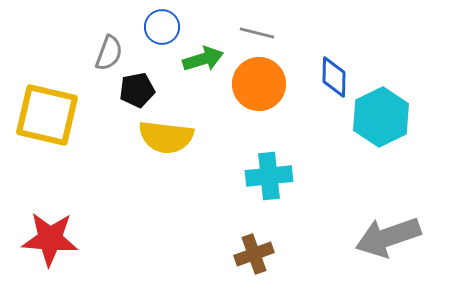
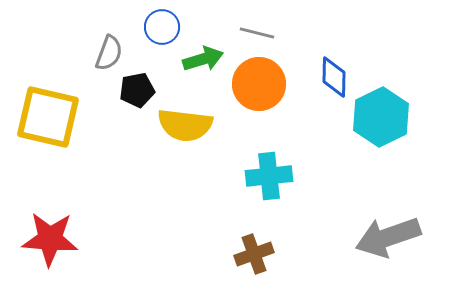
yellow square: moved 1 px right, 2 px down
yellow semicircle: moved 19 px right, 12 px up
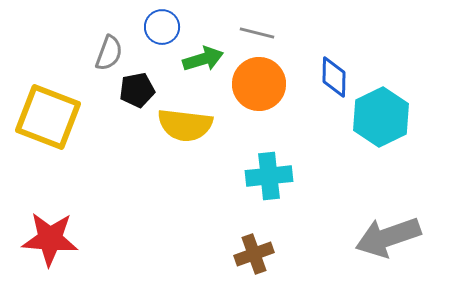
yellow square: rotated 8 degrees clockwise
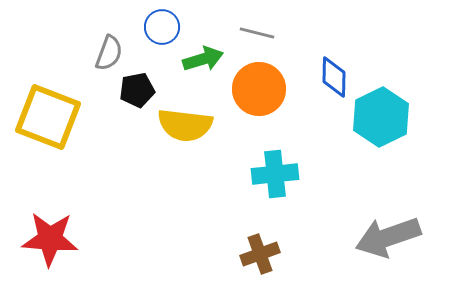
orange circle: moved 5 px down
cyan cross: moved 6 px right, 2 px up
brown cross: moved 6 px right
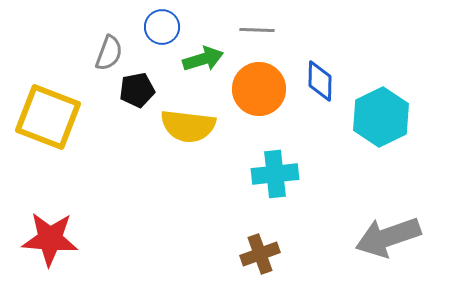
gray line: moved 3 px up; rotated 12 degrees counterclockwise
blue diamond: moved 14 px left, 4 px down
yellow semicircle: moved 3 px right, 1 px down
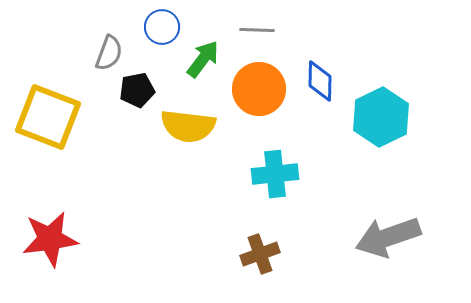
green arrow: rotated 36 degrees counterclockwise
red star: rotated 12 degrees counterclockwise
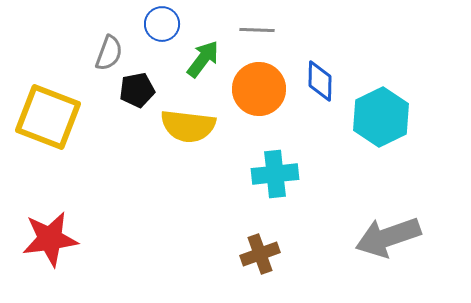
blue circle: moved 3 px up
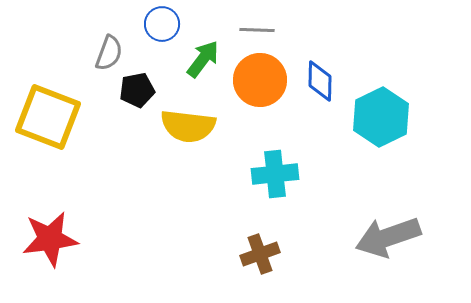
orange circle: moved 1 px right, 9 px up
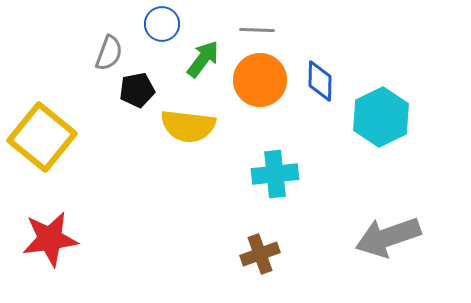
yellow square: moved 6 px left, 20 px down; rotated 18 degrees clockwise
